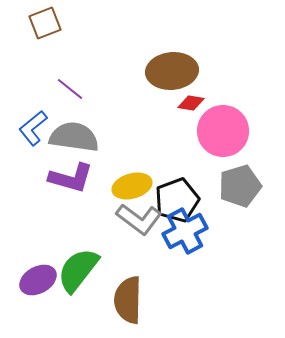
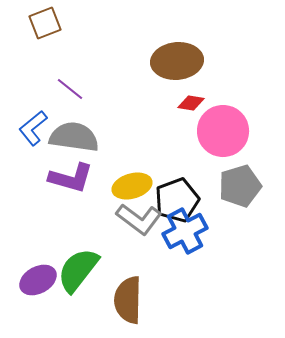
brown ellipse: moved 5 px right, 10 px up
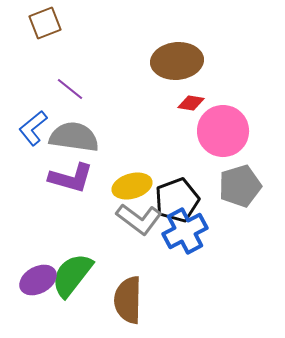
green semicircle: moved 6 px left, 5 px down
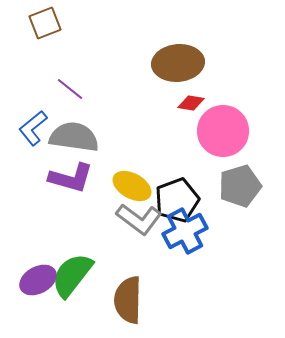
brown ellipse: moved 1 px right, 2 px down
yellow ellipse: rotated 45 degrees clockwise
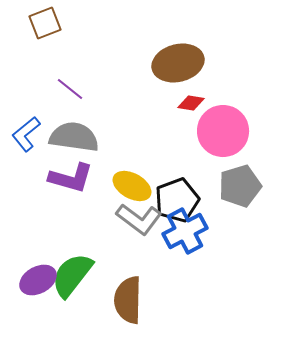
brown ellipse: rotated 9 degrees counterclockwise
blue L-shape: moved 7 px left, 6 px down
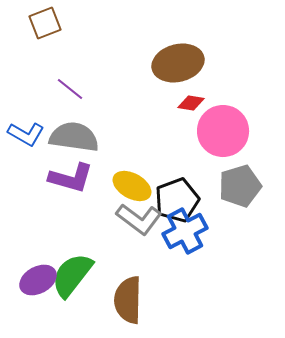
blue L-shape: rotated 111 degrees counterclockwise
